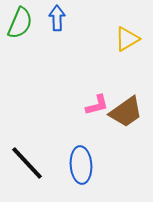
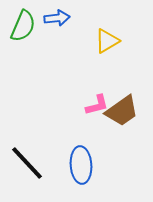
blue arrow: rotated 85 degrees clockwise
green semicircle: moved 3 px right, 3 px down
yellow triangle: moved 20 px left, 2 px down
brown trapezoid: moved 4 px left, 1 px up
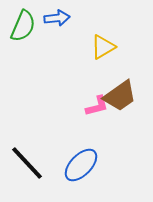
yellow triangle: moved 4 px left, 6 px down
pink L-shape: moved 1 px down
brown trapezoid: moved 2 px left, 15 px up
blue ellipse: rotated 48 degrees clockwise
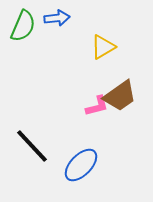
black line: moved 5 px right, 17 px up
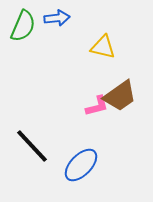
yellow triangle: rotated 44 degrees clockwise
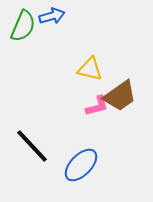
blue arrow: moved 5 px left, 2 px up; rotated 10 degrees counterclockwise
yellow triangle: moved 13 px left, 22 px down
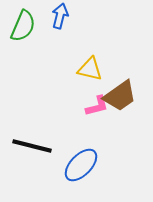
blue arrow: moved 8 px right; rotated 60 degrees counterclockwise
black line: rotated 33 degrees counterclockwise
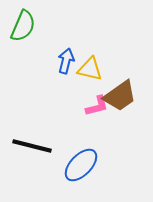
blue arrow: moved 6 px right, 45 px down
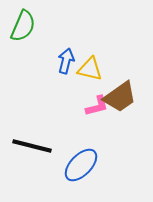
brown trapezoid: moved 1 px down
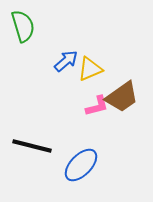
green semicircle: rotated 40 degrees counterclockwise
blue arrow: rotated 35 degrees clockwise
yellow triangle: rotated 36 degrees counterclockwise
brown trapezoid: moved 2 px right
